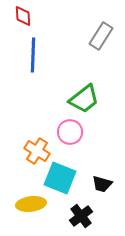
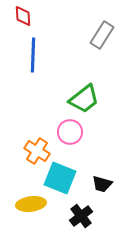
gray rectangle: moved 1 px right, 1 px up
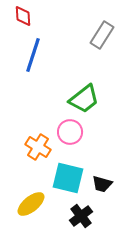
blue line: rotated 16 degrees clockwise
orange cross: moved 1 px right, 4 px up
cyan square: moved 8 px right; rotated 8 degrees counterclockwise
yellow ellipse: rotated 32 degrees counterclockwise
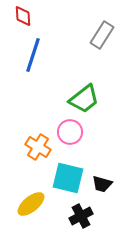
black cross: rotated 10 degrees clockwise
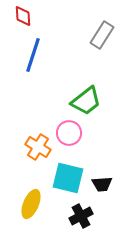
green trapezoid: moved 2 px right, 2 px down
pink circle: moved 1 px left, 1 px down
black trapezoid: rotated 20 degrees counterclockwise
yellow ellipse: rotated 28 degrees counterclockwise
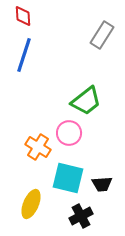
blue line: moved 9 px left
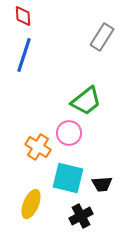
gray rectangle: moved 2 px down
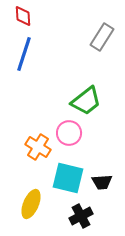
blue line: moved 1 px up
black trapezoid: moved 2 px up
